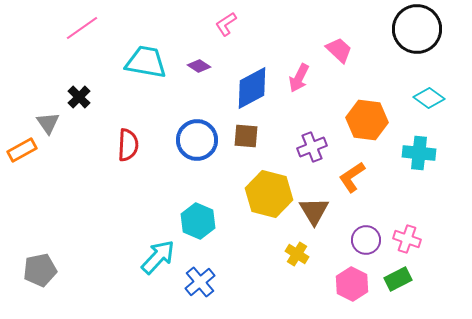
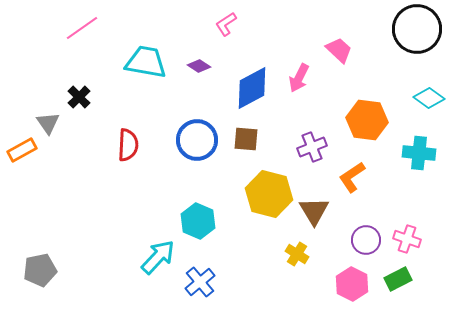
brown square: moved 3 px down
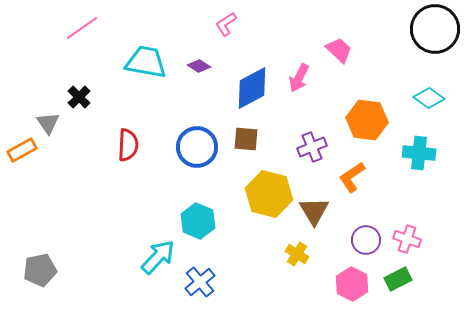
black circle: moved 18 px right
blue circle: moved 7 px down
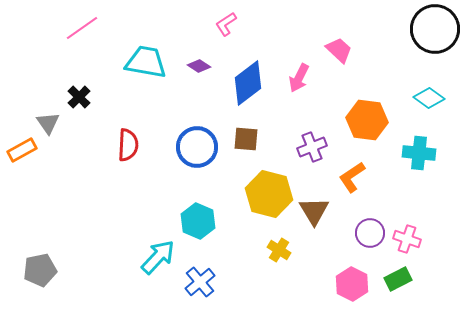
blue diamond: moved 4 px left, 5 px up; rotated 9 degrees counterclockwise
purple circle: moved 4 px right, 7 px up
yellow cross: moved 18 px left, 4 px up
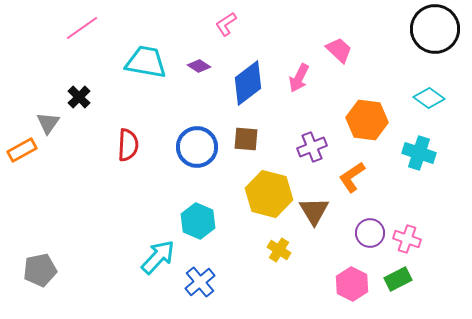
gray triangle: rotated 10 degrees clockwise
cyan cross: rotated 12 degrees clockwise
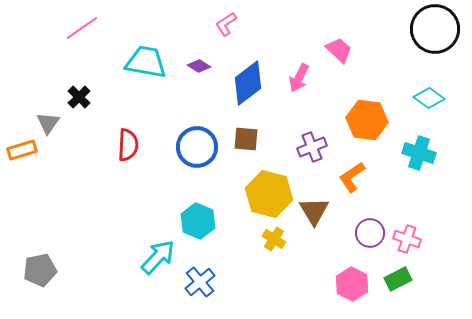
orange rectangle: rotated 12 degrees clockwise
yellow cross: moved 5 px left, 11 px up
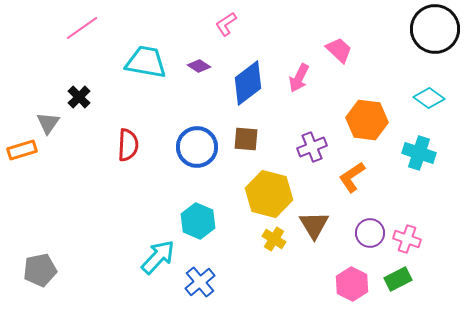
brown triangle: moved 14 px down
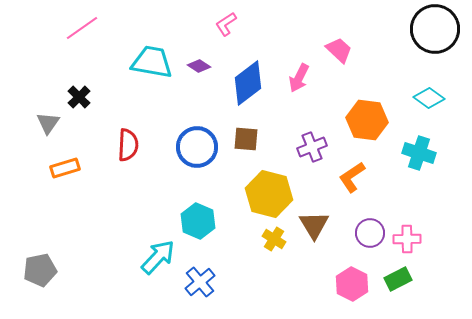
cyan trapezoid: moved 6 px right
orange rectangle: moved 43 px right, 18 px down
pink cross: rotated 20 degrees counterclockwise
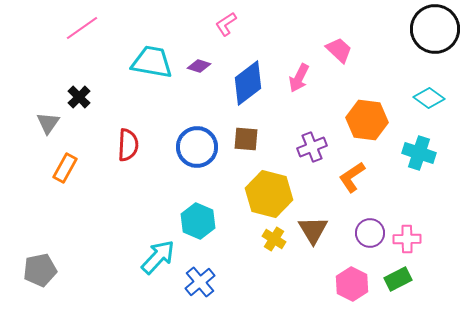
purple diamond: rotated 15 degrees counterclockwise
orange rectangle: rotated 44 degrees counterclockwise
brown triangle: moved 1 px left, 5 px down
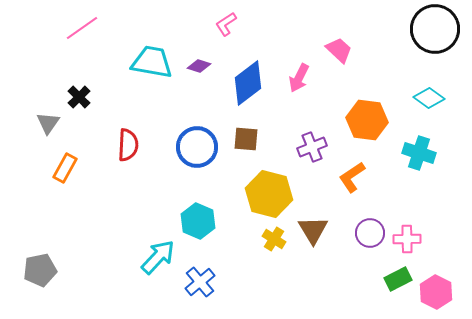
pink hexagon: moved 84 px right, 8 px down
